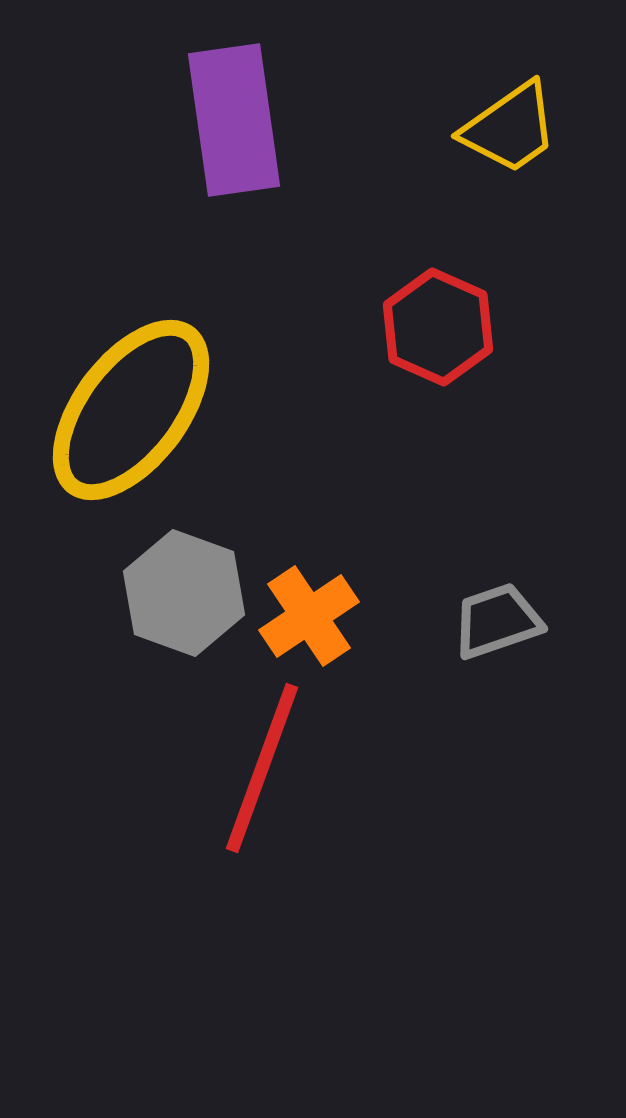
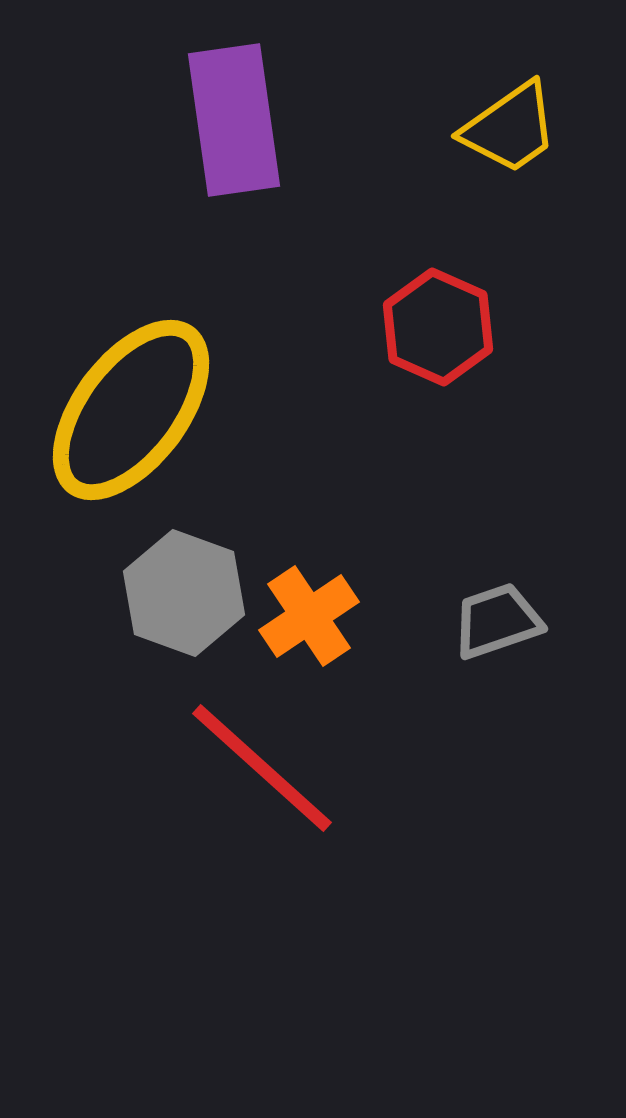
red line: rotated 68 degrees counterclockwise
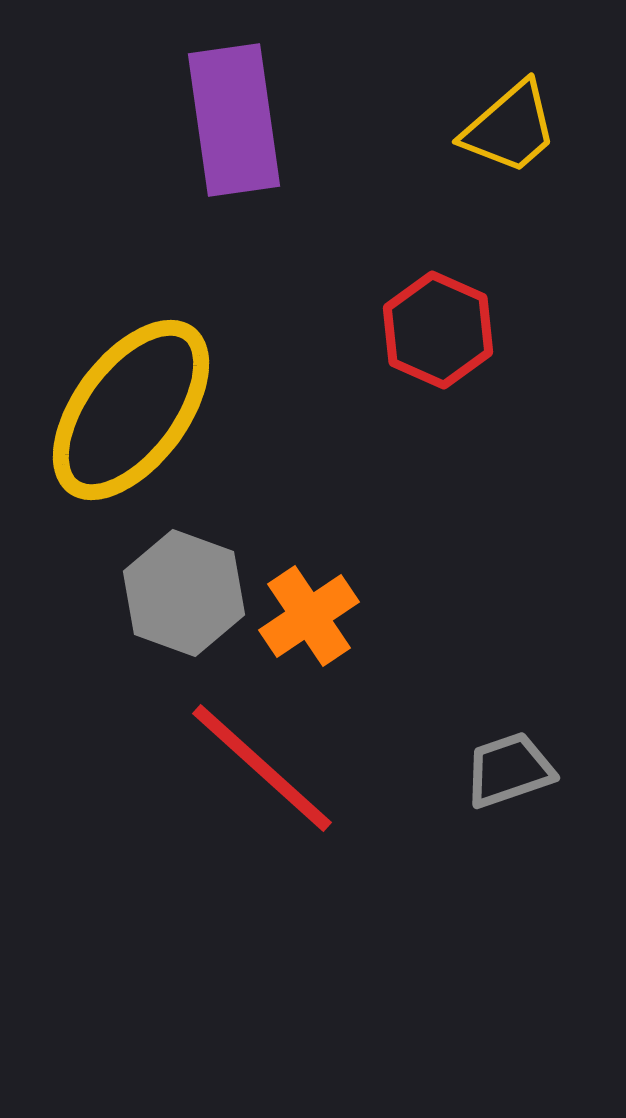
yellow trapezoid: rotated 6 degrees counterclockwise
red hexagon: moved 3 px down
gray trapezoid: moved 12 px right, 149 px down
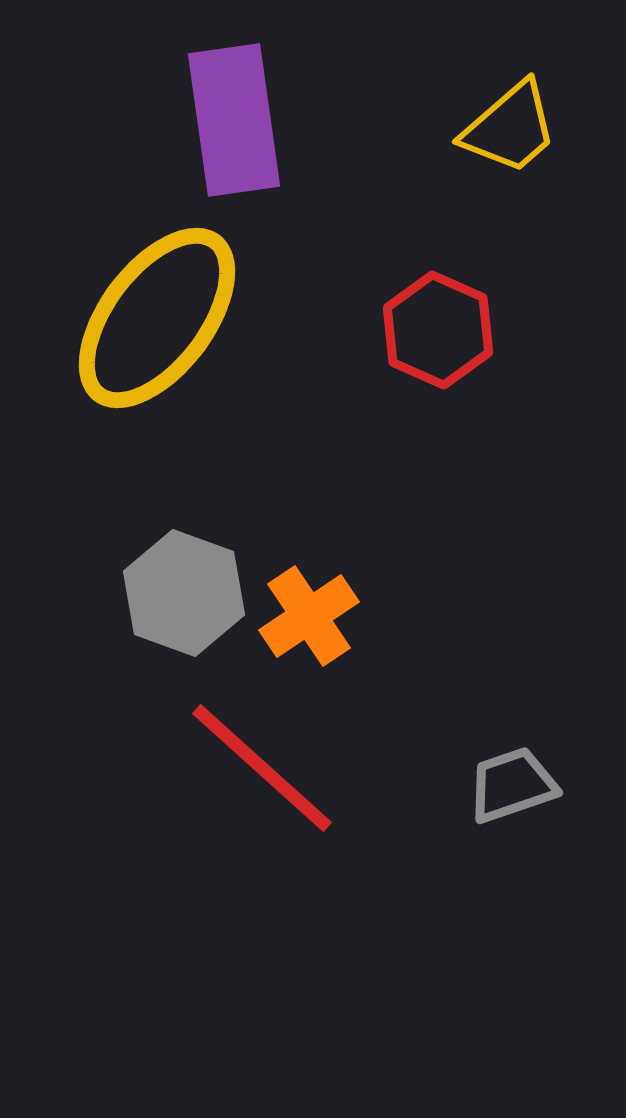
yellow ellipse: moved 26 px right, 92 px up
gray trapezoid: moved 3 px right, 15 px down
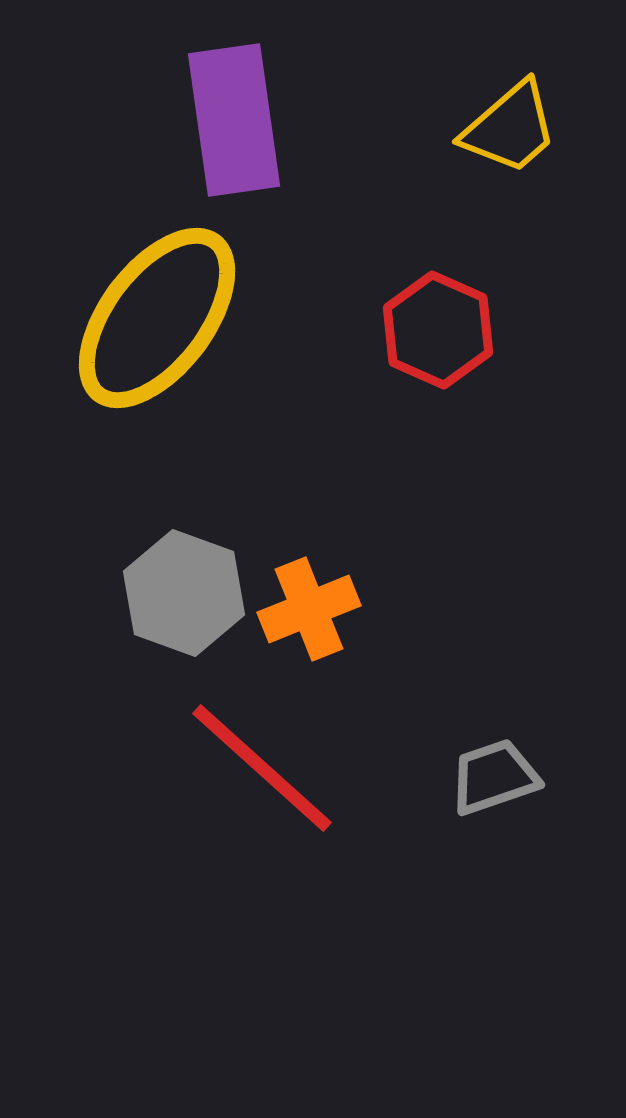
orange cross: moved 7 px up; rotated 12 degrees clockwise
gray trapezoid: moved 18 px left, 8 px up
